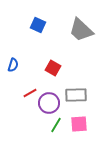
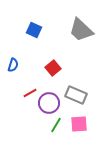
blue square: moved 4 px left, 5 px down
red square: rotated 21 degrees clockwise
gray rectangle: rotated 25 degrees clockwise
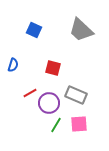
red square: rotated 35 degrees counterclockwise
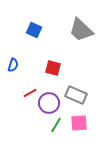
pink square: moved 1 px up
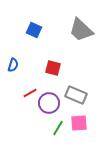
green line: moved 2 px right, 3 px down
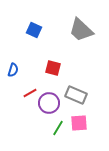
blue semicircle: moved 5 px down
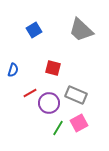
blue square: rotated 35 degrees clockwise
pink square: rotated 24 degrees counterclockwise
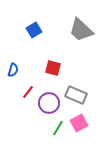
red line: moved 2 px left, 1 px up; rotated 24 degrees counterclockwise
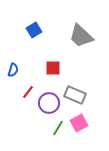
gray trapezoid: moved 6 px down
red square: rotated 14 degrees counterclockwise
gray rectangle: moved 1 px left
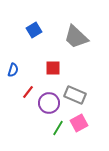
gray trapezoid: moved 5 px left, 1 px down
